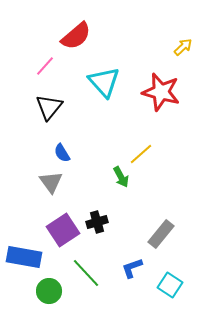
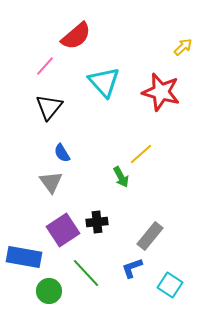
black cross: rotated 10 degrees clockwise
gray rectangle: moved 11 px left, 2 px down
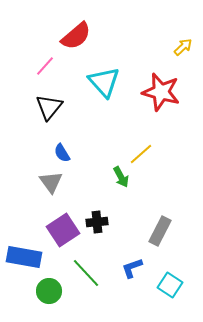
gray rectangle: moved 10 px right, 5 px up; rotated 12 degrees counterclockwise
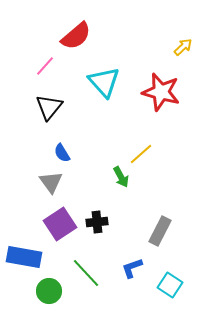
purple square: moved 3 px left, 6 px up
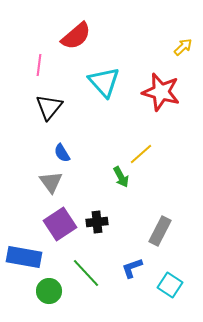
pink line: moved 6 px left, 1 px up; rotated 35 degrees counterclockwise
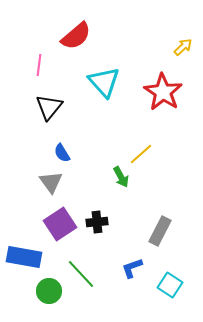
red star: moved 2 px right; rotated 18 degrees clockwise
green line: moved 5 px left, 1 px down
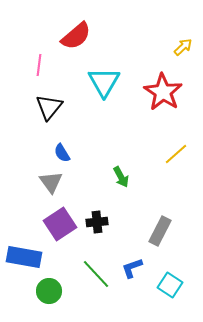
cyan triangle: rotated 12 degrees clockwise
yellow line: moved 35 px right
green line: moved 15 px right
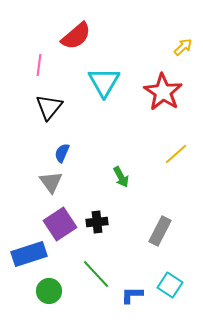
blue semicircle: rotated 54 degrees clockwise
blue rectangle: moved 5 px right, 3 px up; rotated 28 degrees counterclockwise
blue L-shape: moved 27 px down; rotated 20 degrees clockwise
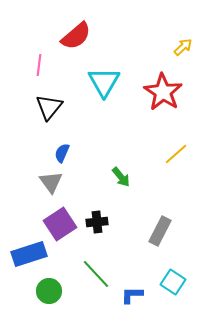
green arrow: rotated 10 degrees counterclockwise
cyan square: moved 3 px right, 3 px up
